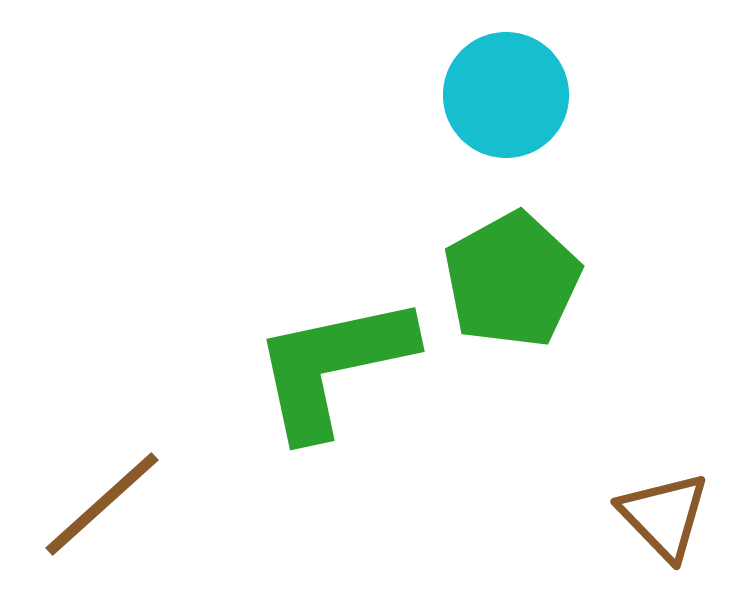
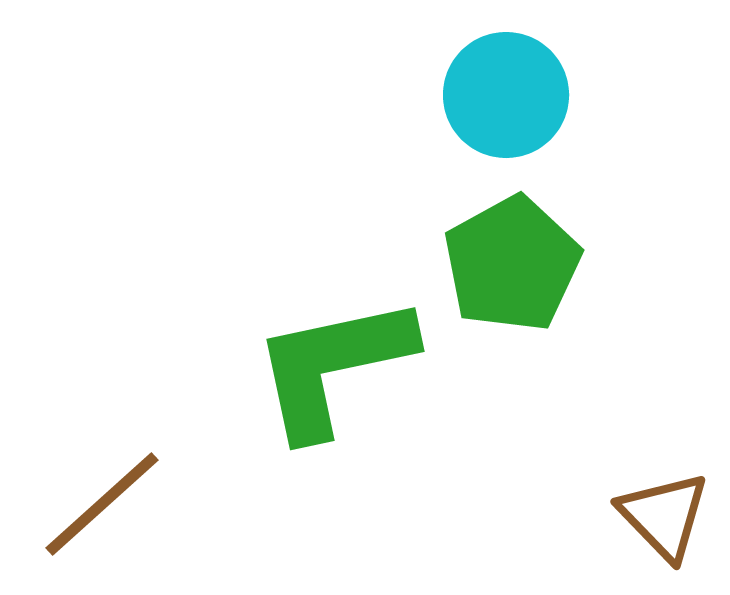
green pentagon: moved 16 px up
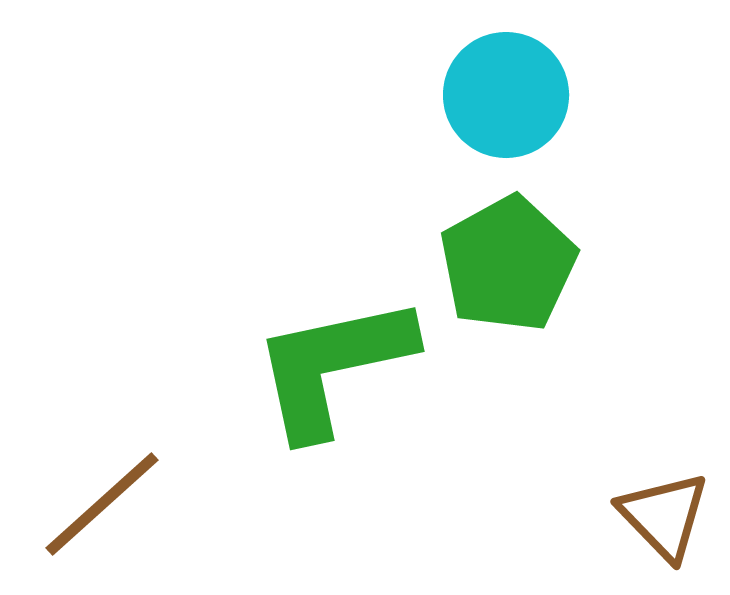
green pentagon: moved 4 px left
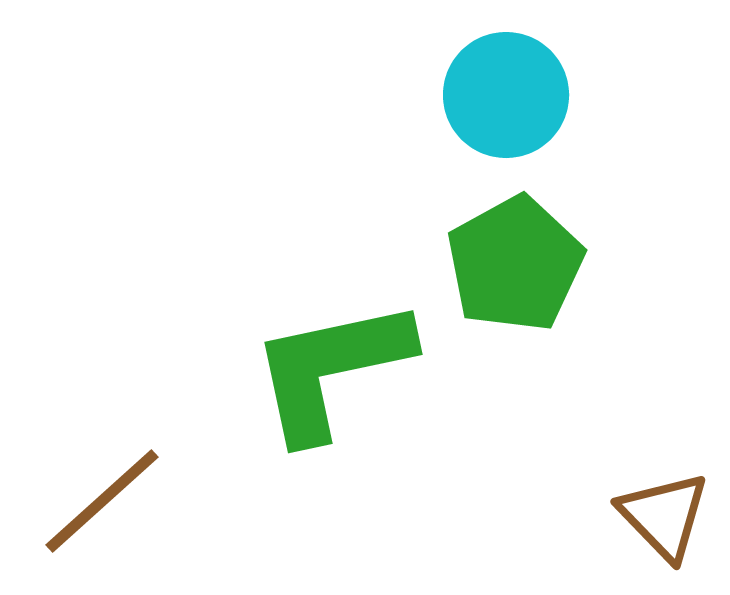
green pentagon: moved 7 px right
green L-shape: moved 2 px left, 3 px down
brown line: moved 3 px up
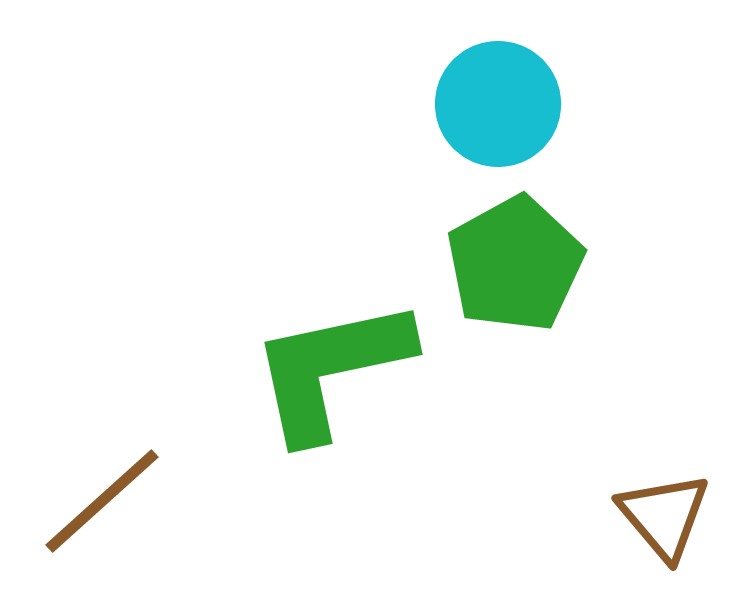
cyan circle: moved 8 px left, 9 px down
brown triangle: rotated 4 degrees clockwise
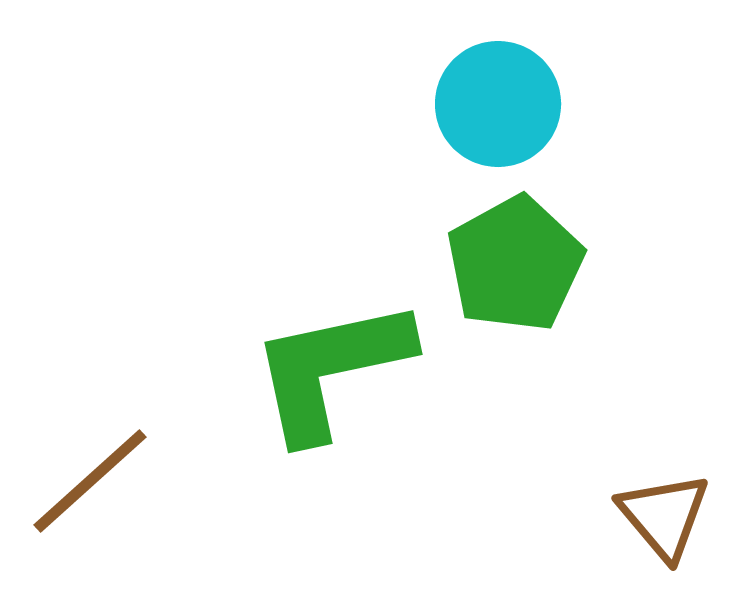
brown line: moved 12 px left, 20 px up
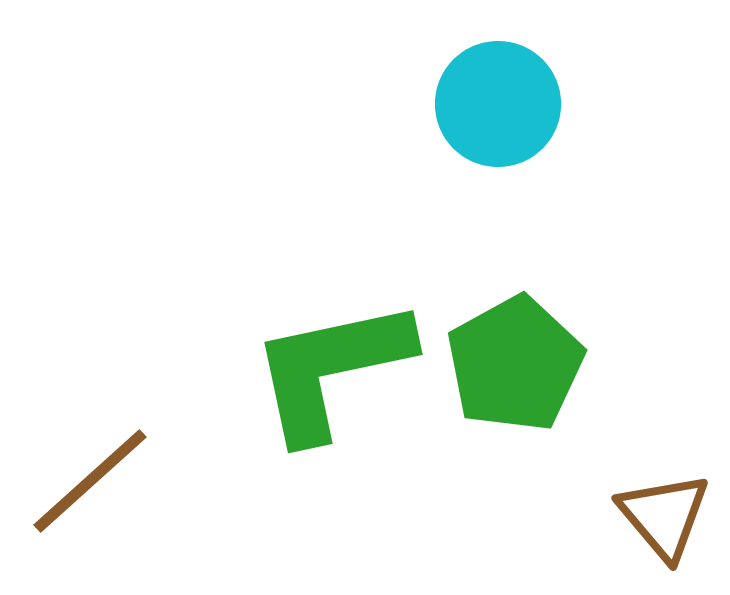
green pentagon: moved 100 px down
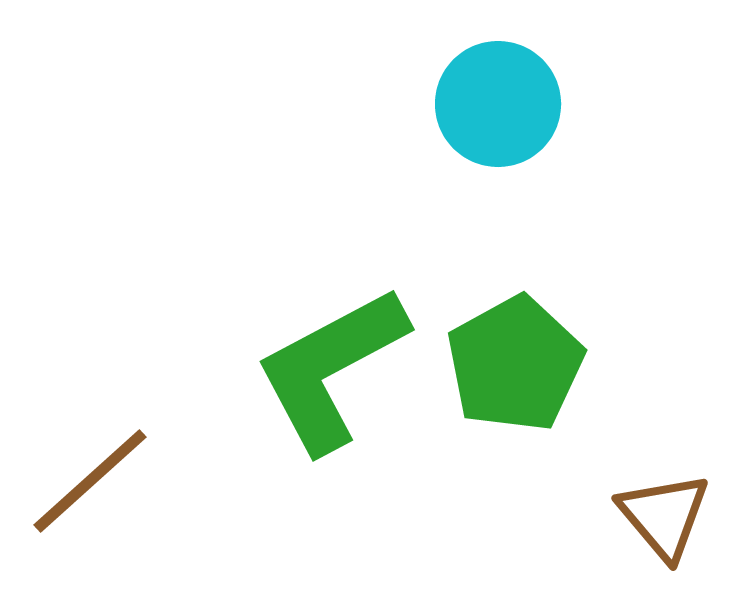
green L-shape: rotated 16 degrees counterclockwise
